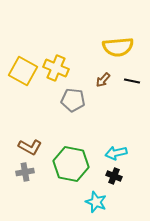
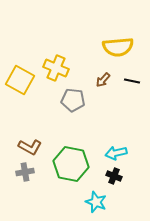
yellow square: moved 3 px left, 9 px down
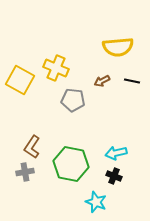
brown arrow: moved 1 px left, 1 px down; rotated 21 degrees clockwise
brown L-shape: moved 2 px right; rotated 95 degrees clockwise
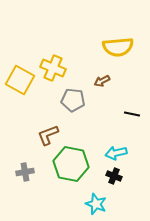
yellow cross: moved 3 px left
black line: moved 33 px down
brown L-shape: moved 16 px right, 12 px up; rotated 35 degrees clockwise
cyan star: moved 2 px down
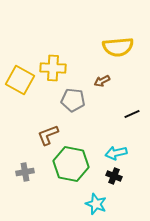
yellow cross: rotated 20 degrees counterclockwise
black line: rotated 35 degrees counterclockwise
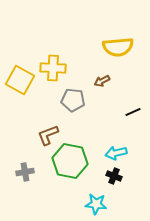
black line: moved 1 px right, 2 px up
green hexagon: moved 1 px left, 3 px up
cyan star: rotated 15 degrees counterclockwise
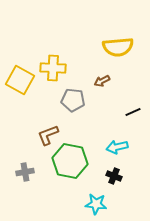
cyan arrow: moved 1 px right, 6 px up
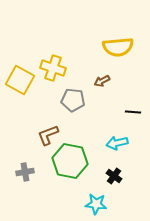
yellow cross: rotated 15 degrees clockwise
black line: rotated 28 degrees clockwise
cyan arrow: moved 4 px up
black cross: rotated 14 degrees clockwise
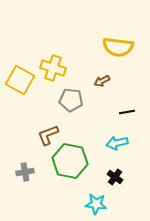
yellow semicircle: rotated 12 degrees clockwise
gray pentagon: moved 2 px left
black line: moved 6 px left; rotated 14 degrees counterclockwise
black cross: moved 1 px right, 1 px down
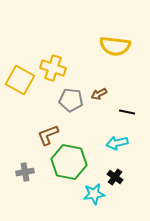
yellow semicircle: moved 3 px left, 1 px up
brown arrow: moved 3 px left, 13 px down
black line: rotated 21 degrees clockwise
green hexagon: moved 1 px left, 1 px down
cyan star: moved 2 px left, 10 px up; rotated 15 degrees counterclockwise
